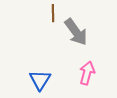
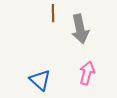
gray arrow: moved 4 px right, 3 px up; rotated 24 degrees clockwise
blue triangle: rotated 20 degrees counterclockwise
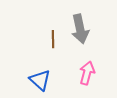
brown line: moved 26 px down
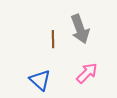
gray arrow: rotated 8 degrees counterclockwise
pink arrow: rotated 30 degrees clockwise
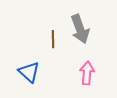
pink arrow: rotated 40 degrees counterclockwise
blue triangle: moved 11 px left, 8 px up
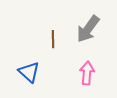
gray arrow: moved 8 px right; rotated 56 degrees clockwise
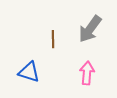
gray arrow: moved 2 px right
blue triangle: rotated 25 degrees counterclockwise
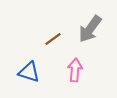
brown line: rotated 54 degrees clockwise
pink arrow: moved 12 px left, 3 px up
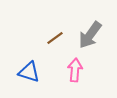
gray arrow: moved 6 px down
brown line: moved 2 px right, 1 px up
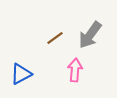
blue triangle: moved 8 px left, 2 px down; rotated 45 degrees counterclockwise
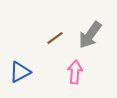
pink arrow: moved 2 px down
blue triangle: moved 1 px left, 2 px up
